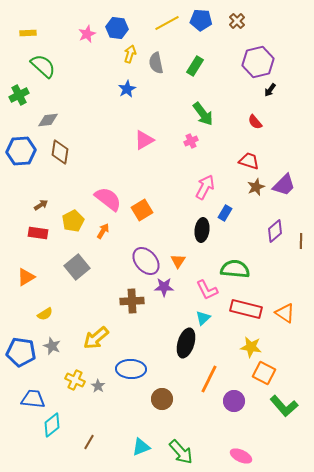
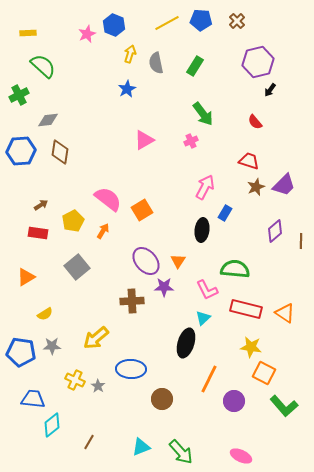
blue hexagon at (117, 28): moved 3 px left, 3 px up; rotated 15 degrees clockwise
gray star at (52, 346): rotated 24 degrees counterclockwise
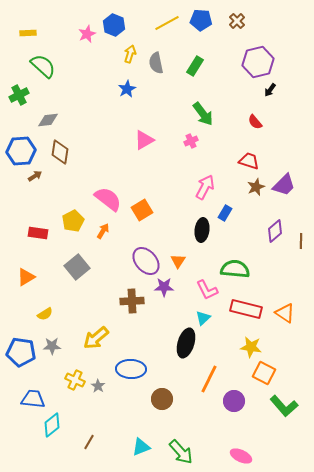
brown arrow at (41, 205): moved 6 px left, 29 px up
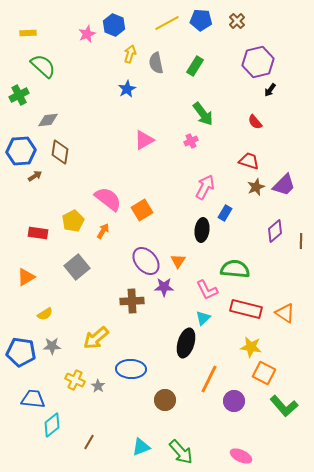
brown circle at (162, 399): moved 3 px right, 1 px down
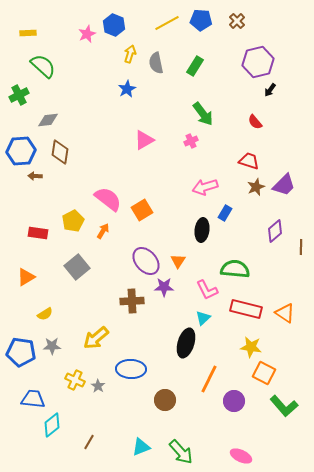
brown arrow at (35, 176): rotated 144 degrees counterclockwise
pink arrow at (205, 187): rotated 135 degrees counterclockwise
brown line at (301, 241): moved 6 px down
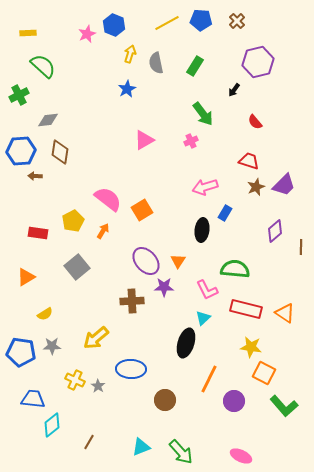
black arrow at (270, 90): moved 36 px left
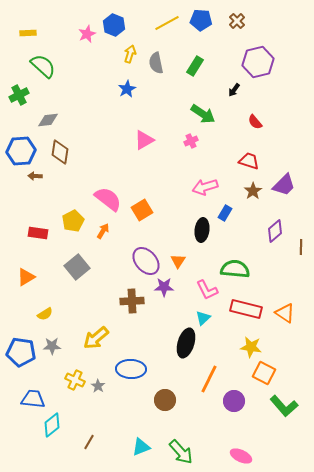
green arrow at (203, 114): rotated 20 degrees counterclockwise
brown star at (256, 187): moved 3 px left, 4 px down; rotated 12 degrees counterclockwise
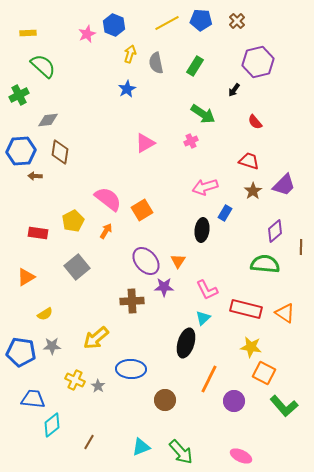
pink triangle at (144, 140): moved 1 px right, 3 px down
orange arrow at (103, 231): moved 3 px right
green semicircle at (235, 269): moved 30 px right, 5 px up
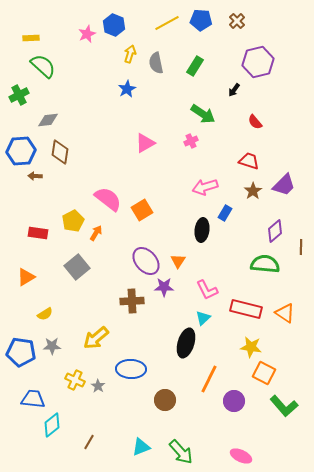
yellow rectangle at (28, 33): moved 3 px right, 5 px down
orange arrow at (106, 231): moved 10 px left, 2 px down
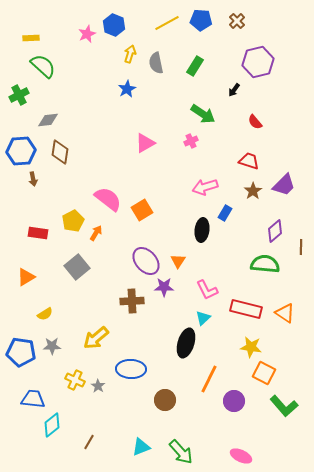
brown arrow at (35, 176): moved 2 px left, 3 px down; rotated 104 degrees counterclockwise
